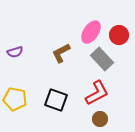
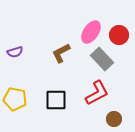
black square: rotated 20 degrees counterclockwise
brown circle: moved 14 px right
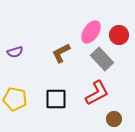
black square: moved 1 px up
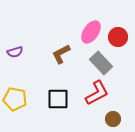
red circle: moved 1 px left, 2 px down
brown L-shape: moved 1 px down
gray rectangle: moved 1 px left, 4 px down
black square: moved 2 px right
brown circle: moved 1 px left
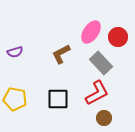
brown circle: moved 9 px left, 1 px up
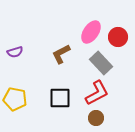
black square: moved 2 px right, 1 px up
brown circle: moved 8 px left
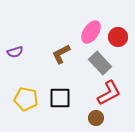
gray rectangle: moved 1 px left
red L-shape: moved 12 px right
yellow pentagon: moved 11 px right
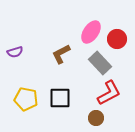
red circle: moved 1 px left, 2 px down
